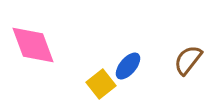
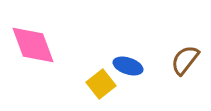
brown semicircle: moved 3 px left
blue ellipse: rotated 68 degrees clockwise
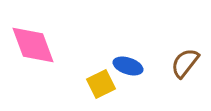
brown semicircle: moved 3 px down
yellow square: rotated 12 degrees clockwise
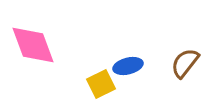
blue ellipse: rotated 32 degrees counterclockwise
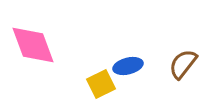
brown semicircle: moved 2 px left, 1 px down
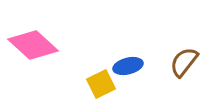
pink diamond: rotated 27 degrees counterclockwise
brown semicircle: moved 1 px right, 2 px up
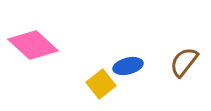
yellow square: rotated 12 degrees counterclockwise
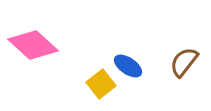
blue ellipse: rotated 48 degrees clockwise
